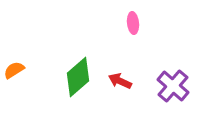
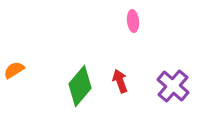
pink ellipse: moved 2 px up
green diamond: moved 2 px right, 9 px down; rotated 9 degrees counterclockwise
red arrow: rotated 45 degrees clockwise
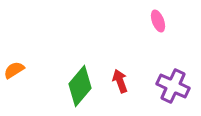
pink ellipse: moved 25 px right; rotated 15 degrees counterclockwise
purple cross: rotated 16 degrees counterclockwise
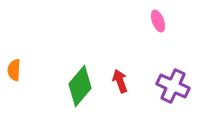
orange semicircle: rotated 55 degrees counterclockwise
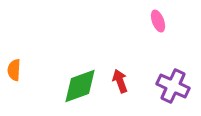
green diamond: rotated 30 degrees clockwise
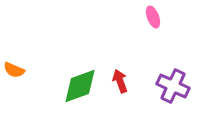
pink ellipse: moved 5 px left, 4 px up
orange semicircle: rotated 70 degrees counterclockwise
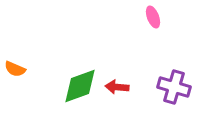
orange semicircle: moved 1 px right, 1 px up
red arrow: moved 3 px left, 6 px down; rotated 65 degrees counterclockwise
purple cross: moved 1 px right, 1 px down; rotated 8 degrees counterclockwise
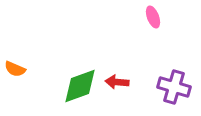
red arrow: moved 5 px up
